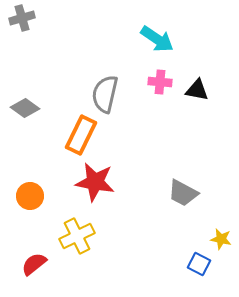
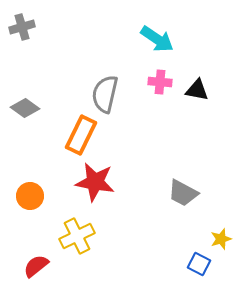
gray cross: moved 9 px down
yellow star: rotated 30 degrees counterclockwise
red semicircle: moved 2 px right, 2 px down
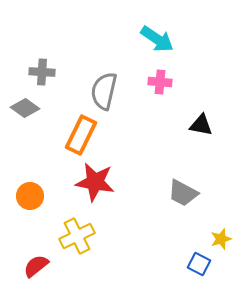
gray cross: moved 20 px right, 45 px down; rotated 20 degrees clockwise
black triangle: moved 4 px right, 35 px down
gray semicircle: moved 1 px left, 3 px up
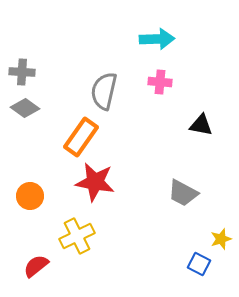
cyan arrow: rotated 36 degrees counterclockwise
gray cross: moved 20 px left
orange rectangle: moved 2 px down; rotated 9 degrees clockwise
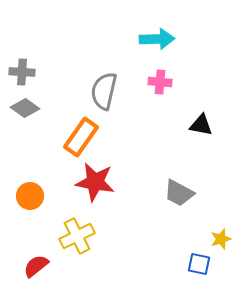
gray trapezoid: moved 4 px left
blue square: rotated 15 degrees counterclockwise
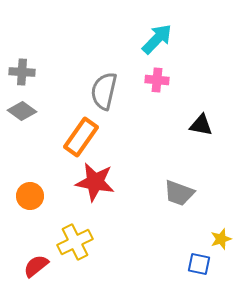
cyan arrow: rotated 44 degrees counterclockwise
pink cross: moved 3 px left, 2 px up
gray diamond: moved 3 px left, 3 px down
gray trapezoid: rotated 8 degrees counterclockwise
yellow cross: moved 2 px left, 6 px down
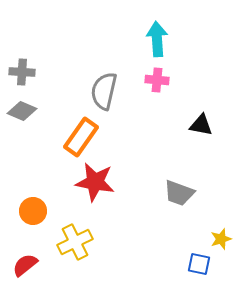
cyan arrow: rotated 48 degrees counterclockwise
gray diamond: rotated 12 degrees counterclockwise
orange circle: moved 3 px right, 15 px down
red semicircle: moved 11 px left, 1 px up
